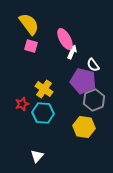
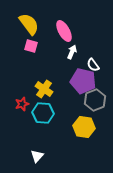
pink ellipse: moved 1 px left, 8 px up
gray hexagon: moved 1 px right
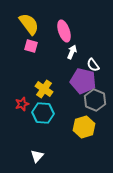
pink ellipse: rotated 10 degrees clockwise
gray hexagon: rotated 15 degrees counterclockwise
yellow hexagon: rotated 25 degrees counterclockwise
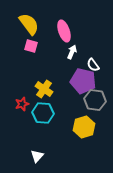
gray hexagon: rotated 15 degrees counterclockwise
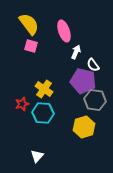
white arrow: moved 4 px right
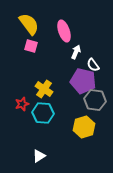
white triangle: moved 2 px right; rotated 16 degrees clockwise
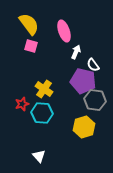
cyan hexagon: moved 1 px left
white triangle: rotated 40 degrees counterclockwise
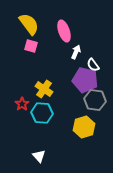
purple pentagon: moved 2 px right, 1 px up
red star: rotated 16 degrees counterclockwise
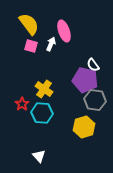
white arrow: moved 25 px left, 8 px up
